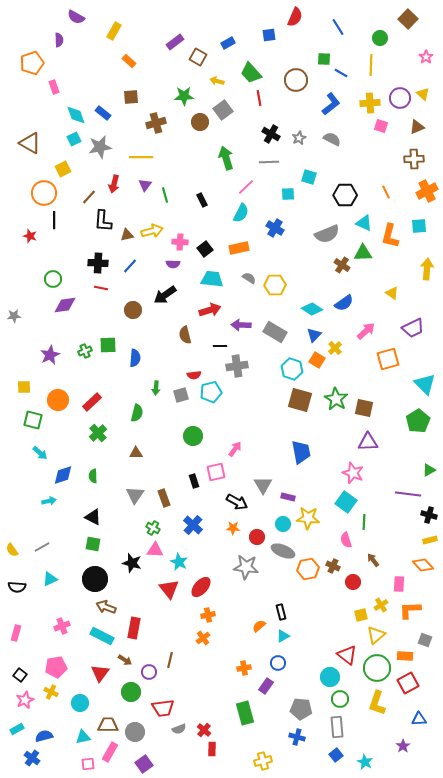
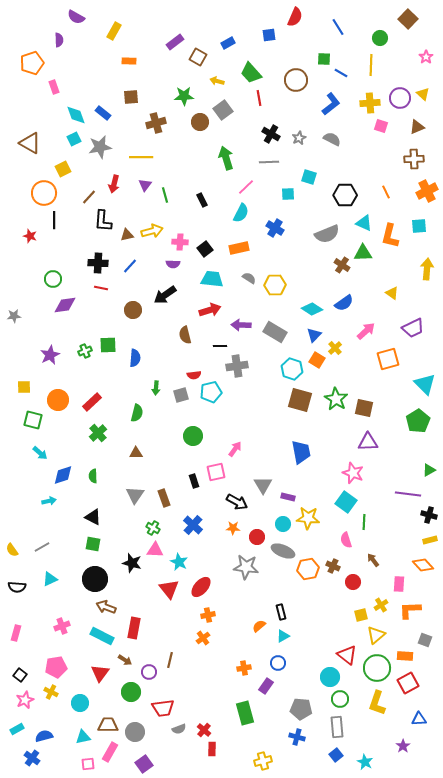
orange rectangle at (129, 61): rotated 40 degrees counterclockwise
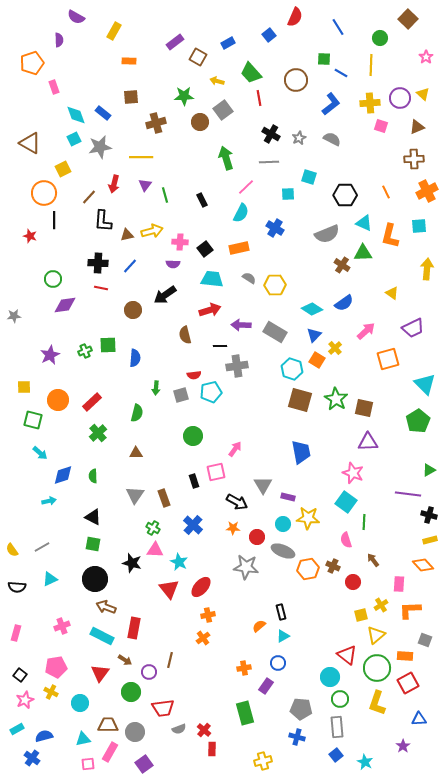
blue square at (269, 35): rotated 32 degrees counterclockwise
cyan triangle at (83, 737): moved 2 px down
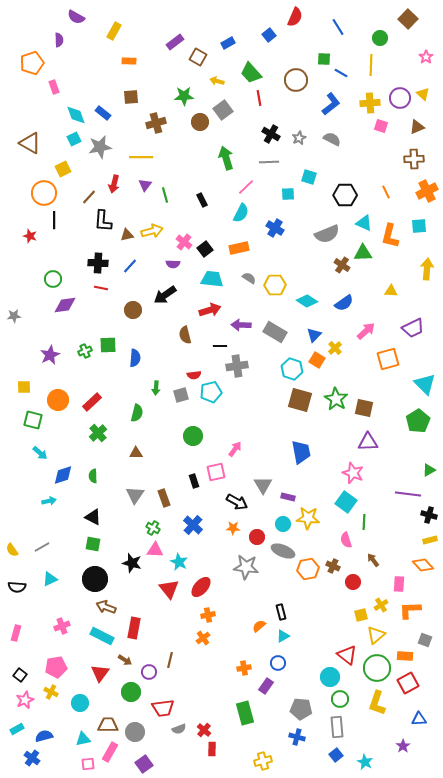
pink cross at (180, 242): moved 4 px right; rotated 35 degrees clockwise
yellow triangle at (392, 293): moved 1 px left, 2 px up; rotated 32 degrees counterclockwise
cyan diamond at (312, 309): moved 5 px left, 8 px up
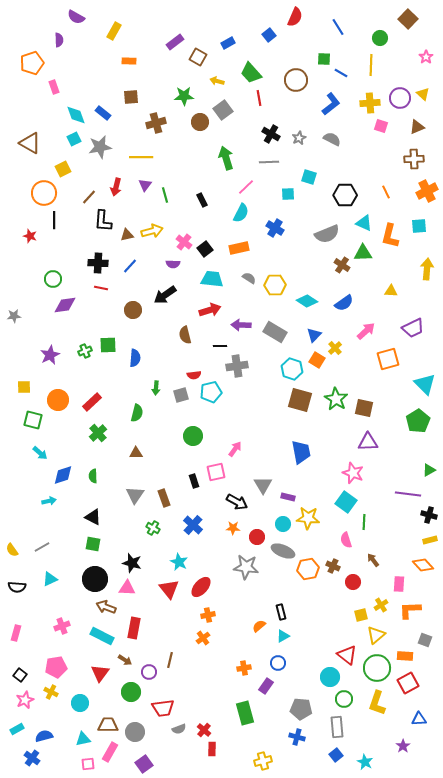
red arrow at (114, 184): moved 2 px right, 3 px down
pink triangle at (155, 550): moved 28 px left, 38 px down
green circle at (340, 699): moved 4 px right
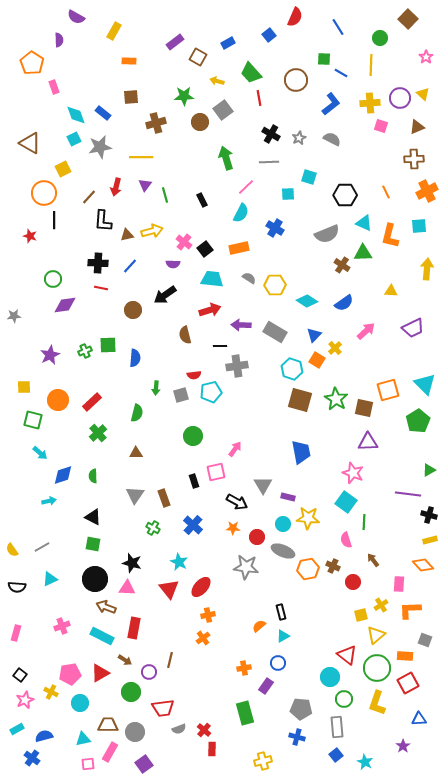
orange pentagon at (32, 63): rotated 20 degrees counterclockwise
orange square at (388, 359): moved 31 px down
pink pentagon at (56, 667): moved 14 px right, 7 px down
red triangle at (100, 673): rotated 24 degrees clockwise
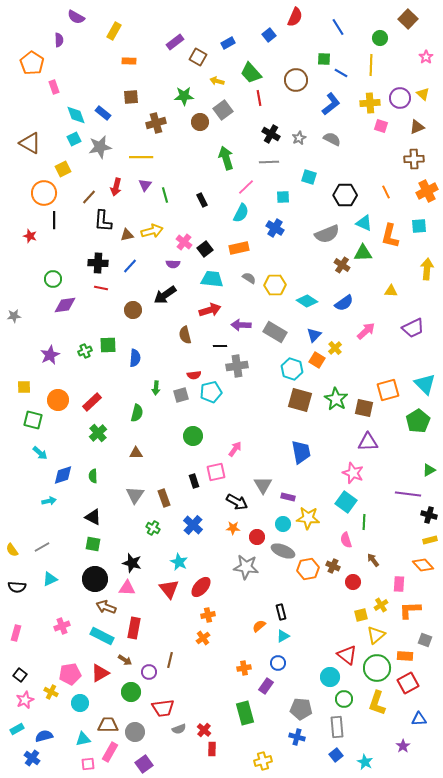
cyan square at (288, 194): moved 5 px left, 3 px down
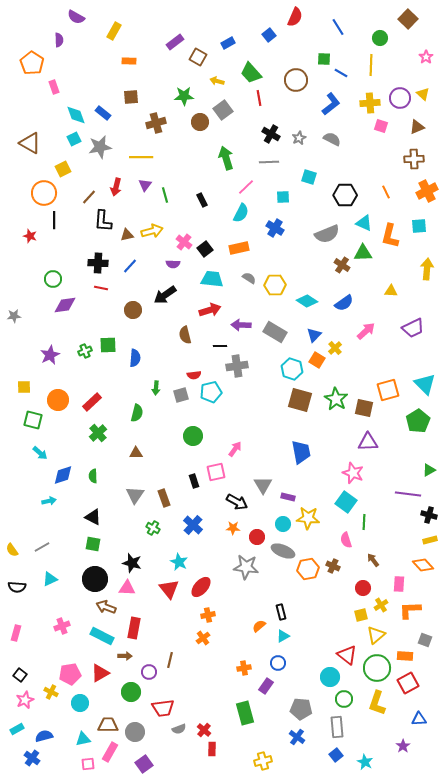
red circle at (353, 582): moved 10 px right, 6 px down
brown arrow at (125, 660): moved 4 px up; rotated 32 degrees counterclockwise
blue cross at (297, 737): rotated 21 degrees clockwise
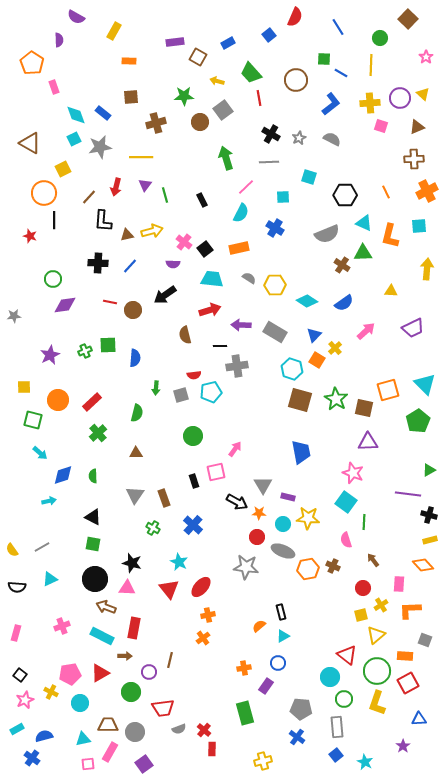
purple rectangle at (175, 42): rotated 30 degrees clockwise
red line at (101, 288): moved 9 px right, 14 px down
orange star at (233, 528): moved 26 px right, 15 px up
green circle at (377, 668): moved 3 px down
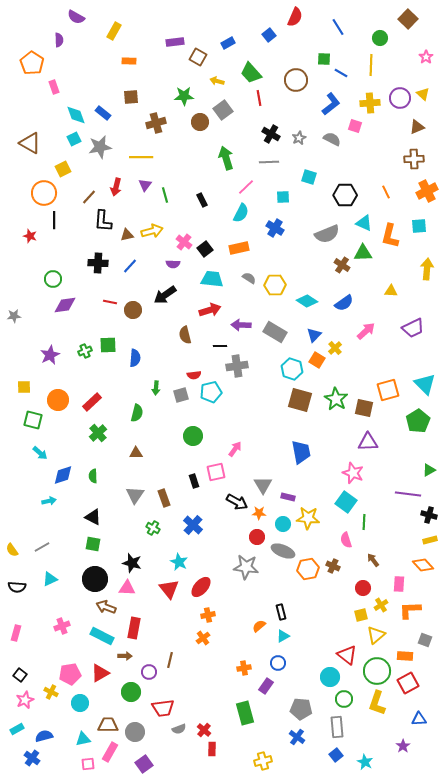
pink square at (381, 126): moved 26 px left
